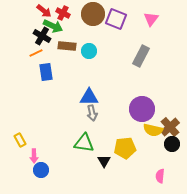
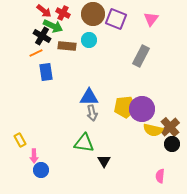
cyan circle: moved 11 px up
yellow pentagon: moved 41 px up
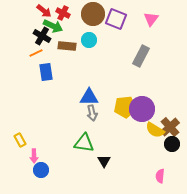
yellow semicircle: moved 2 px right; rotated 18 degrees clockwise
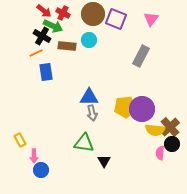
yellow semicircle: rotated 24 degrees counterclockwise
pink semicircle: moved 23 px up
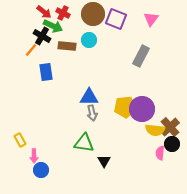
red arrow: moved 1 px down
orange line: moved 5 px left, 3 px up; rotated 24 degrees counterclockwise
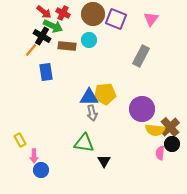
yellow pentagon: moved 20 px left, 13 px up
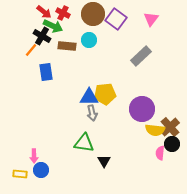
purple square: rotated 15 degrees clockwise
gray rectangle: rotated 20 degrees clockwise
yellow rectangle: moved 34 px down; rotated 56 degrees counterclockwise
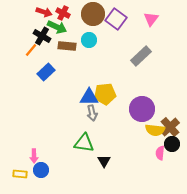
red arrow: rotated 21 degrees counterclockwise
green arrow: moved 4 px right, 1 px down
blue rectangle: rotated 54 degrees clockwise
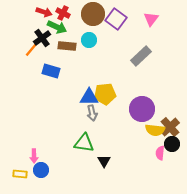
black cross: moved 2 px down; rotated 24 degrees clockwise
blue rectangle: moved 5 px right, 1 px up; rotated 60 degrees clockwise
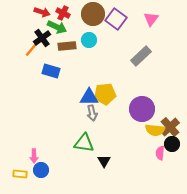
red arrow: moved 2 px left
brown rectangle: rotated 12 degrees counterclockwise
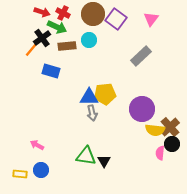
green triangle: moved 2 px right, 13 px down
pink arrow: moved 3 px right, 11 px up; rotated 120 degrees clockwise
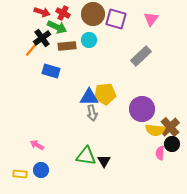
purple square: rotated 20 degrees counterclockwise
